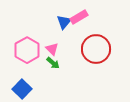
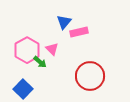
pink rectangle: moved 15 px down; rotated 18 degrees clockwise
red circle: moved 6 px left, 27 px down
green arrow: moved 13 px left, 1 px up
blue square: moved 1 px right
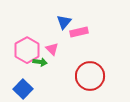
green arrow: rotated 32 degrees counterclockwise
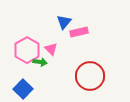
pink triangle: moved 1 px left
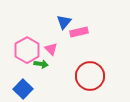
green arrow: moved 1 px right, 2 px down
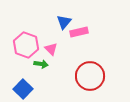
pink hexagon: moved 1 px left, 5 px up; rotated 10 degrees counterclockwise
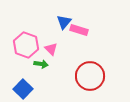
pink rectangle: moved 2 px up; rotated 30 degrees clockwise
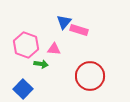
pink triangle: moved 3 px right; rotated 40 degrees counterclockwise
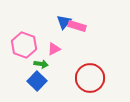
pink rectangle: moved 2 px left, 4 px up
pink hexagon: moved 2 px left
pink triangle: rotated 32 degrees counterclockwise
red circle: moved 2 px down
blue square: moved 14 px right, 8 px up
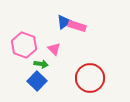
blue triangle: rotated 14 degrees clockwise
pink triangle: rotated 48 degrees counterclockwise
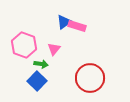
pink triangle: rotated 24 degrees clockwise
